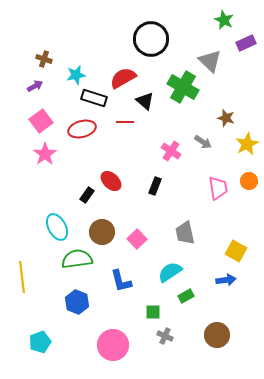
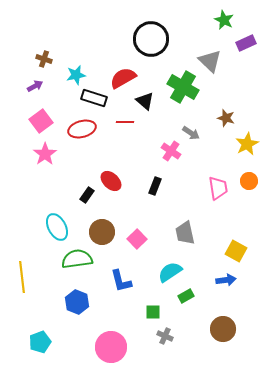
gray arrow at (203, 142): moved 12 px left, 9 px up
brown circle at (217, 335): moved 6 px right, 6 px up
pink circle at (113, 345): moved 2 px left, 2 px down
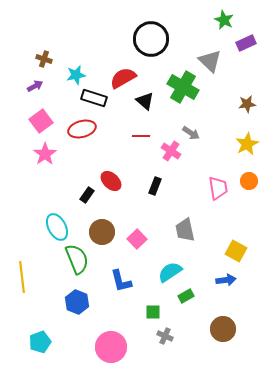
brown star at (226, 118): moved 21 px right, 14 px up; rotated 24 degrees counterclockwise
red line at (125, 122): moved 16 px right, 14 px down
gray trapezoid at (185, 233): moved 3 px up
green semicircle at (77, 259): rotated 76 degrees clockwise
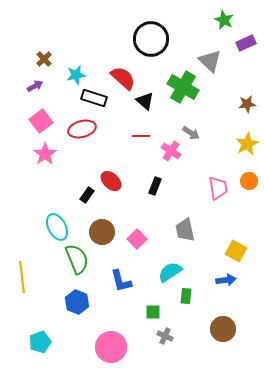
brown cross at (44, 59): rotated 28 degrees clockwise
red semicircle at (123, 78): rotated 72 degrees clockwise
green rectangle at (186, 296): rotated 56 degrees counterclockwise
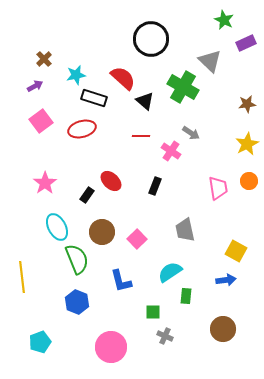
pink star at (45, 154): moved 29 px down
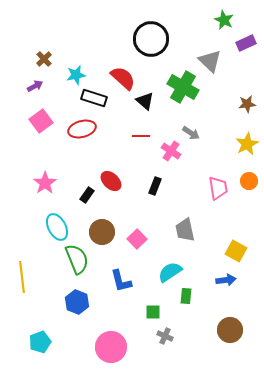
brown circle at (223, 329): moved 7 px right, 1 px down
